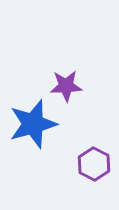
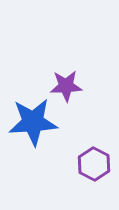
blue star: moved 2 px up; rotated 12 degrees clockwise
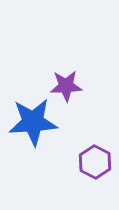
purple hexagon: moved 1 px right, 2 px up
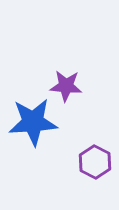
purple star: rotated 8 degrees clockwise
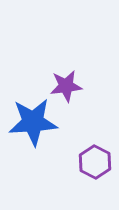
purple star: rotated 12 degrees counterclockwise
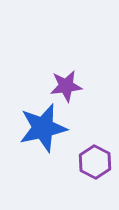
blue star: moved 10 px right, 6 px down; rotated 9 degrees counterclockwise
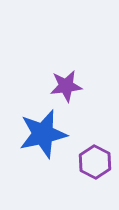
blue star: moved 6 px down
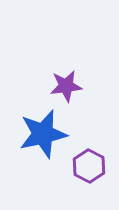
purple hexagon: moved 6 px left, 4 px down
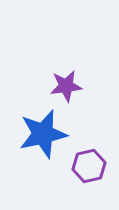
purple hexagon: rotated 20 degrees clockwise
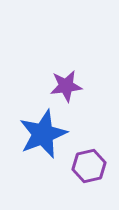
blue star: rotated 9 degrees counterclockwise
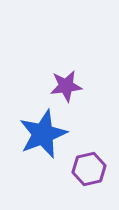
purple hexagon: moved 3 px down
